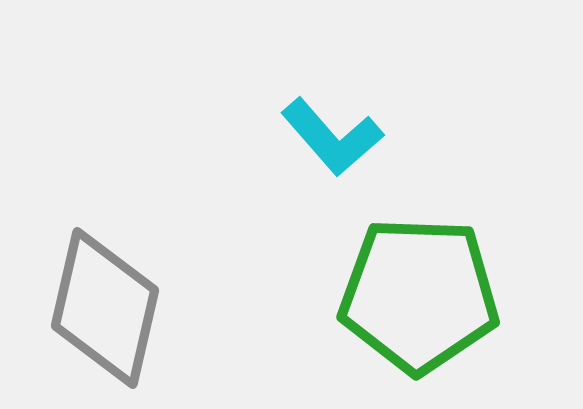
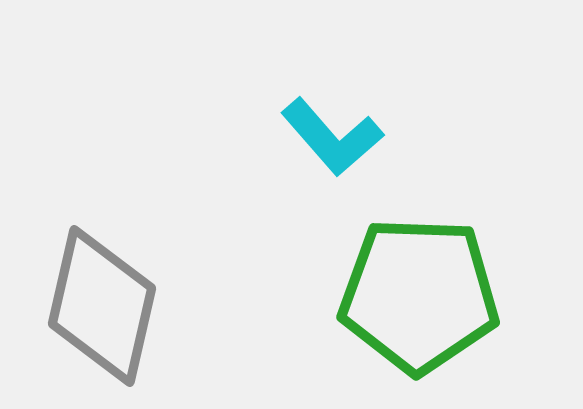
gray diamond: moved 3 px left, 2 px up
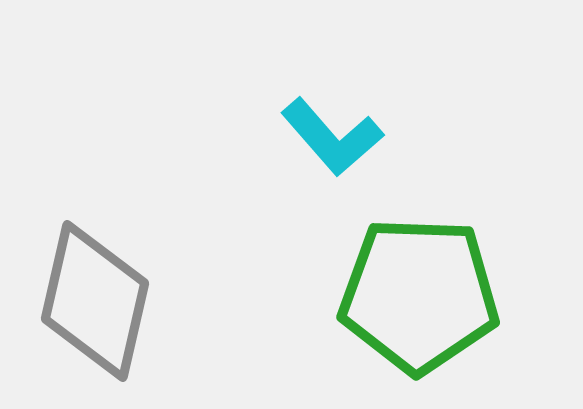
gray diamond: moved 7 px left, 5 px up
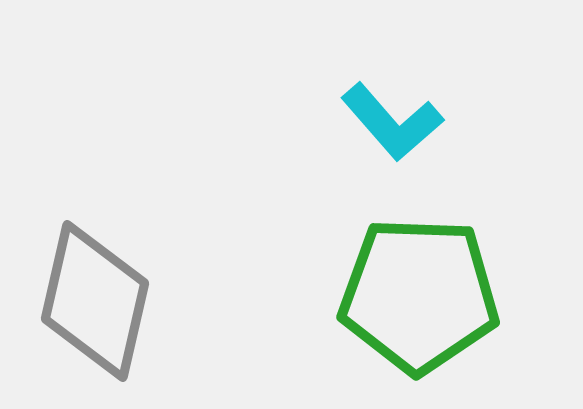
cyan L-shape: moved 60 px right, 15 px up
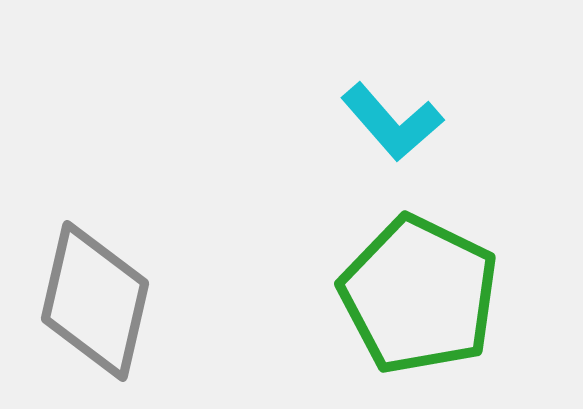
green pentagon: rotated 24 degrees clockwise
